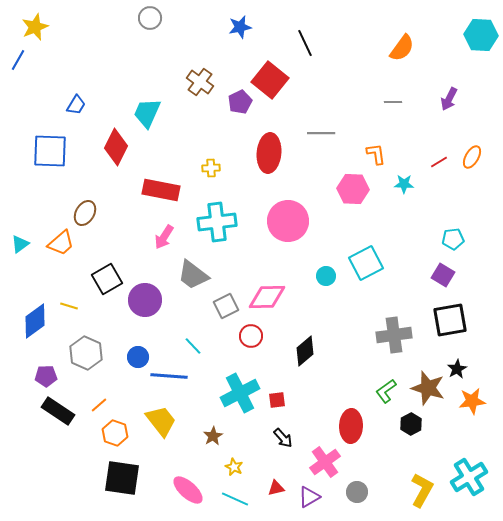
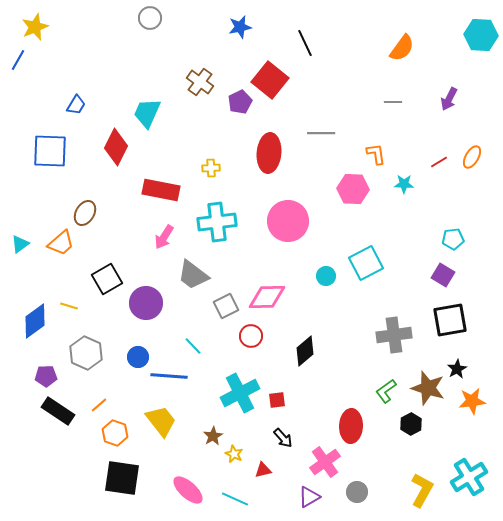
purple circle at (145, 300): moved 1 px right, 3 px down
yellow star at (234, 467): moved 13 px up
red triangle at (276, 488): moved 13 px left, 18 px up
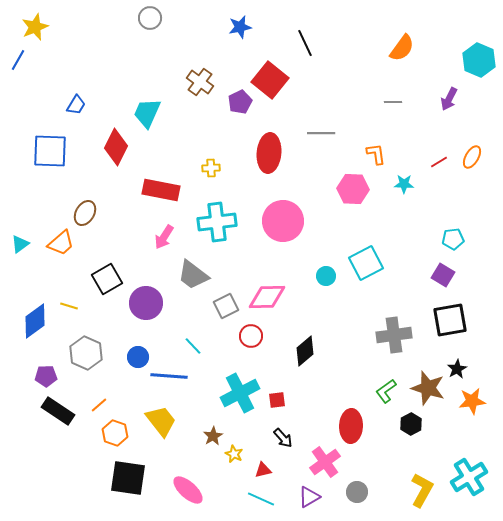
cyan hexagon at (481, 35): moved 2 px left, 25 px down; rotated 20 degrees clockwise
pink circle at (288, 221): moved 5 px left
black square at (122, 478): moved 6 px right
cyan line at (235, 499): moved 26 px right
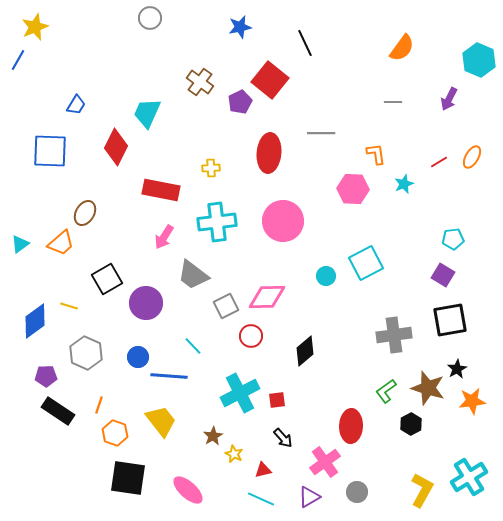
cyan star at (404, 184): rotated 24 degrees counterclockwise
orange line at (99, 405): rotated 30 degrees counterclockwise
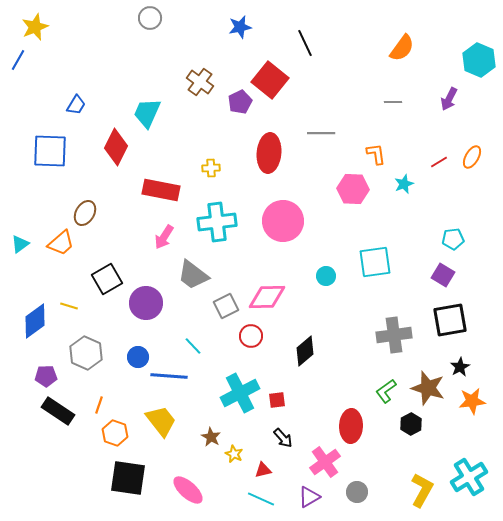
cyan square at (366, 263): moved 9 px right, 1 px up; rotated 20 degrees clockwise
black star at (457, 369): moved 3 px right, 2 px up
brown star at (213, 436): moved 2 px left, 1 px down; rotated 12 degrees counterclockwise
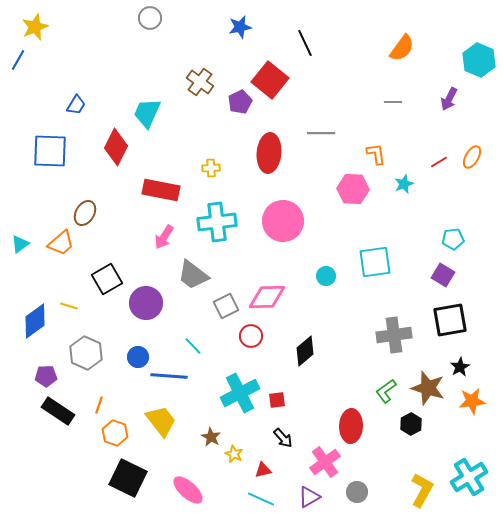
black square at (128, 478): rotated 18 degrees clockwise
